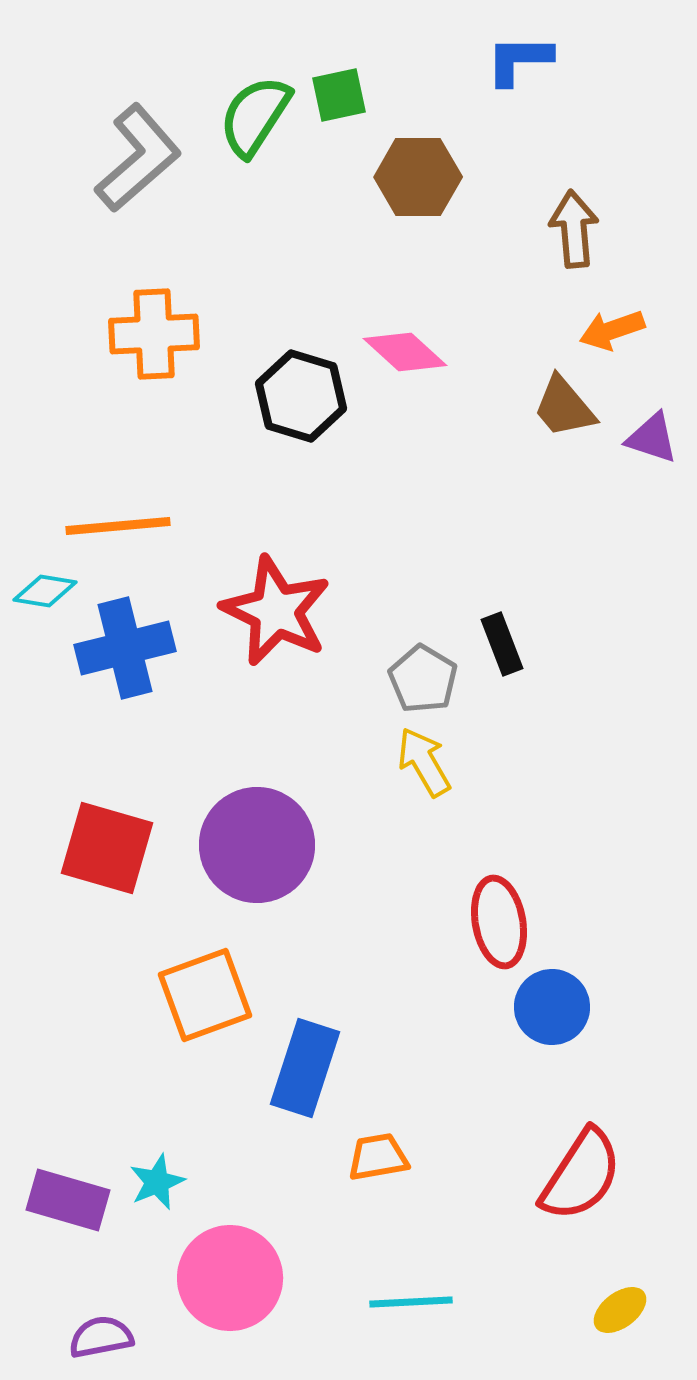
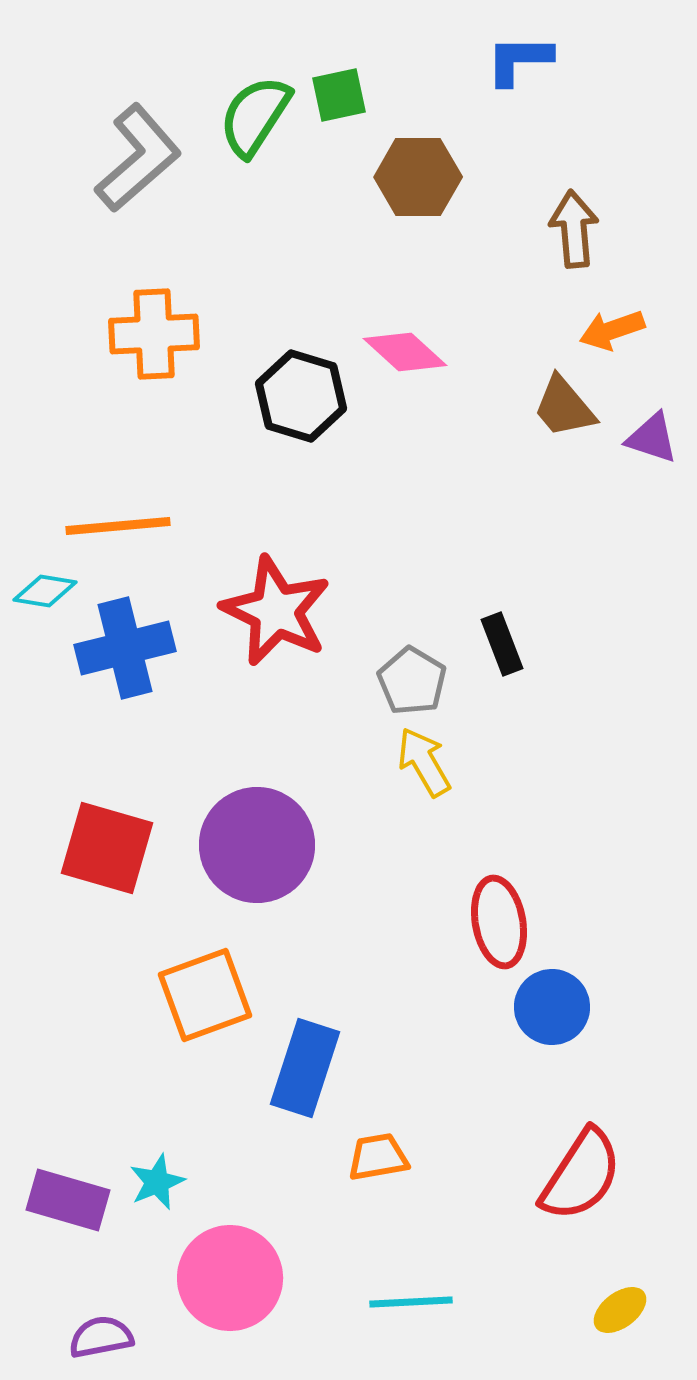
gray pentagon: moved 11 px left, 2 px down
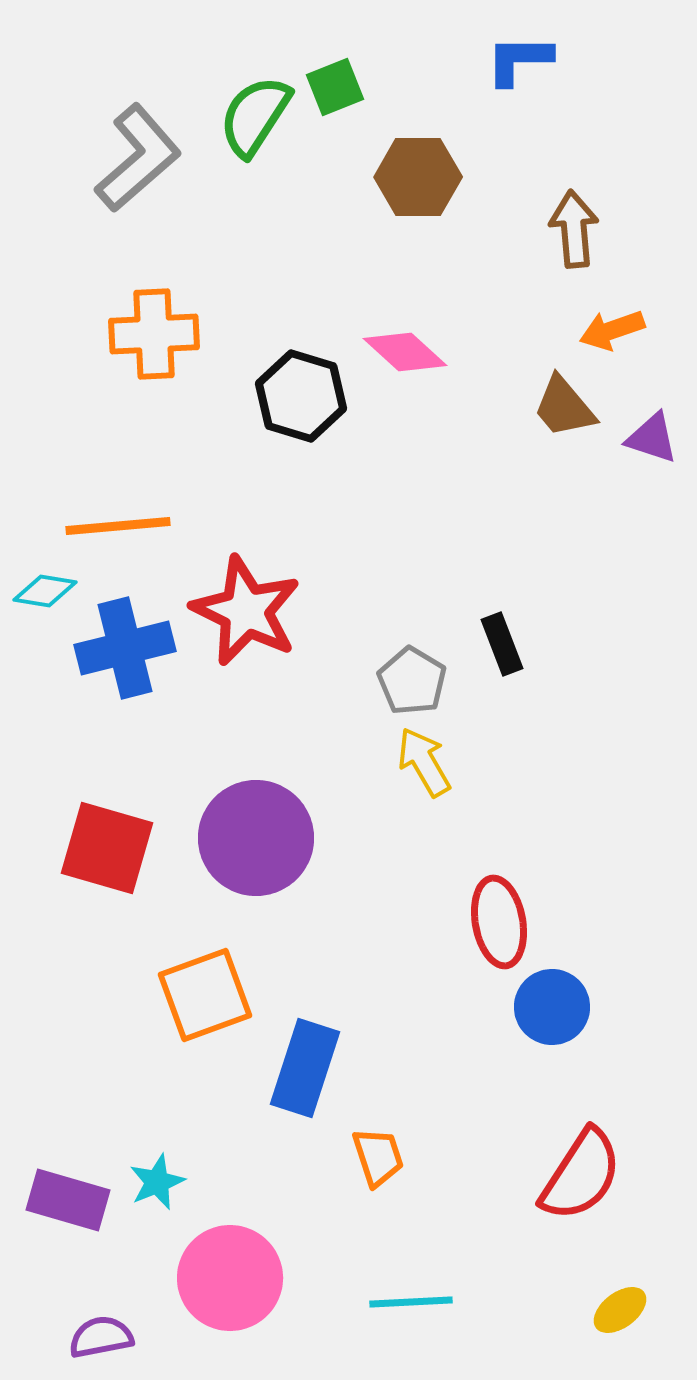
green square: moved 4 px left, 8 px up; rotated 10 degrees counterclockwise
red star: moved 30 px left
purple circle: moved 1 px left, 7 px up
orange trapezoid: rotated 82 degrees clockwise
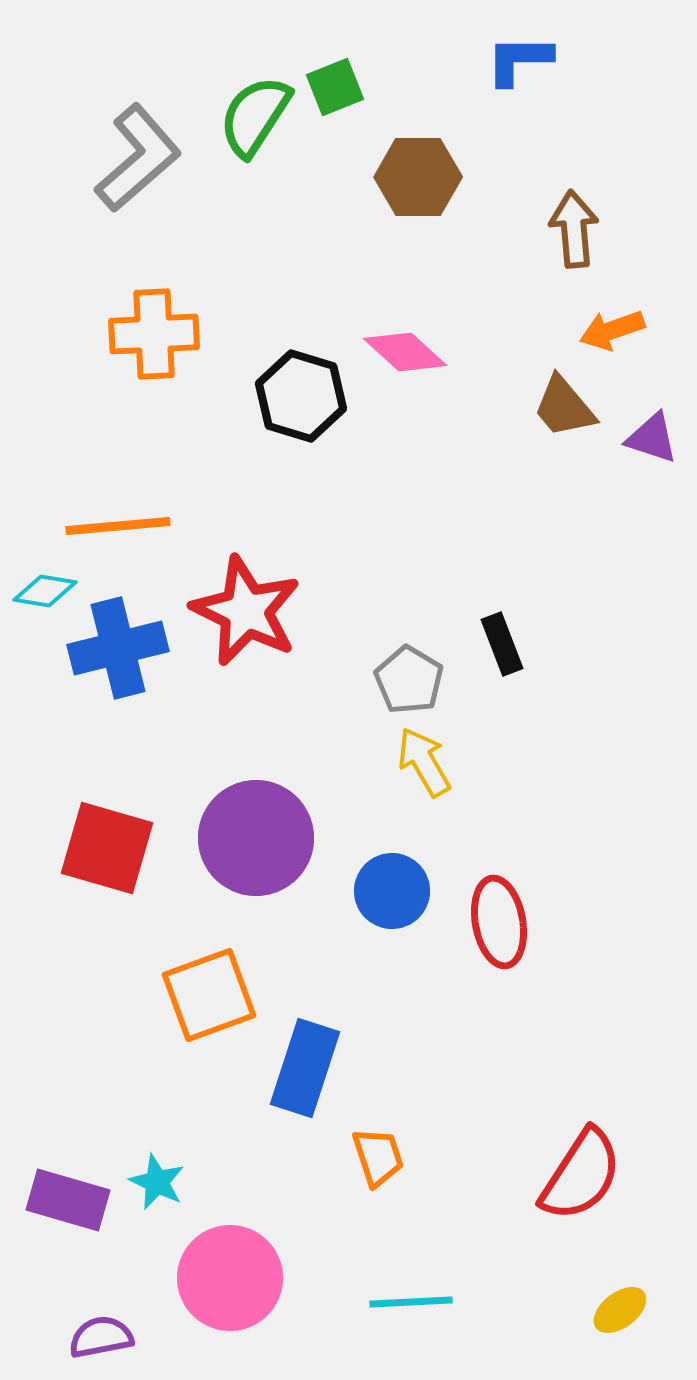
blue cross: moved 7 px left
gray pentagon: moved 3 px left, 1 px up
orange square: moved 4 px right
blue circle: moved 160 px left, 116 px up
cyan star: rotated 24 degrees counterclockwise
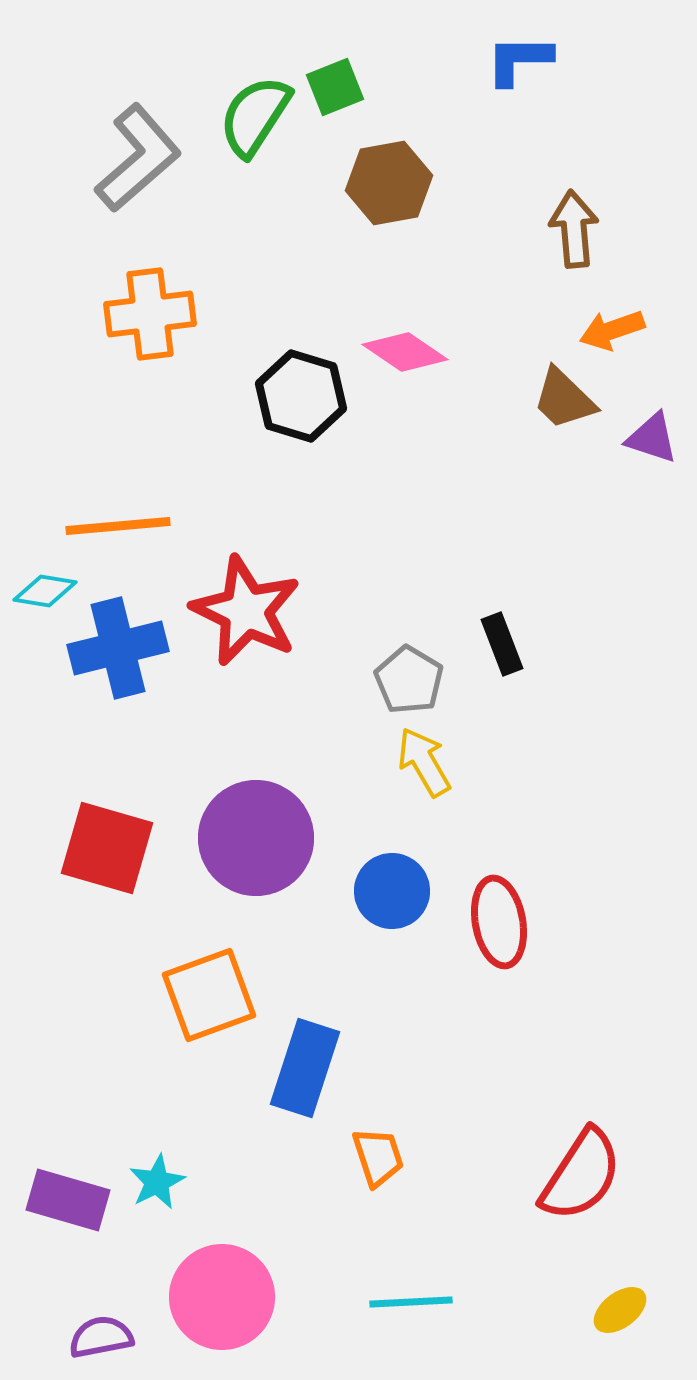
brown hexagon: moved 29 px left, 6 px down; rotated 10 degrees counterclockwise
orange cross: moved 4 px left, 20 px up; rotated 4 degrees counterclockwise
pink diamond: rotated 8 degrees counterclockwise
brown trapezoid: moved 8 px up; rotated 6 degrees counterclockwise
cyan star: rotated 20 degrees clockwise
pink circle: moved 8 px left, 19 px down
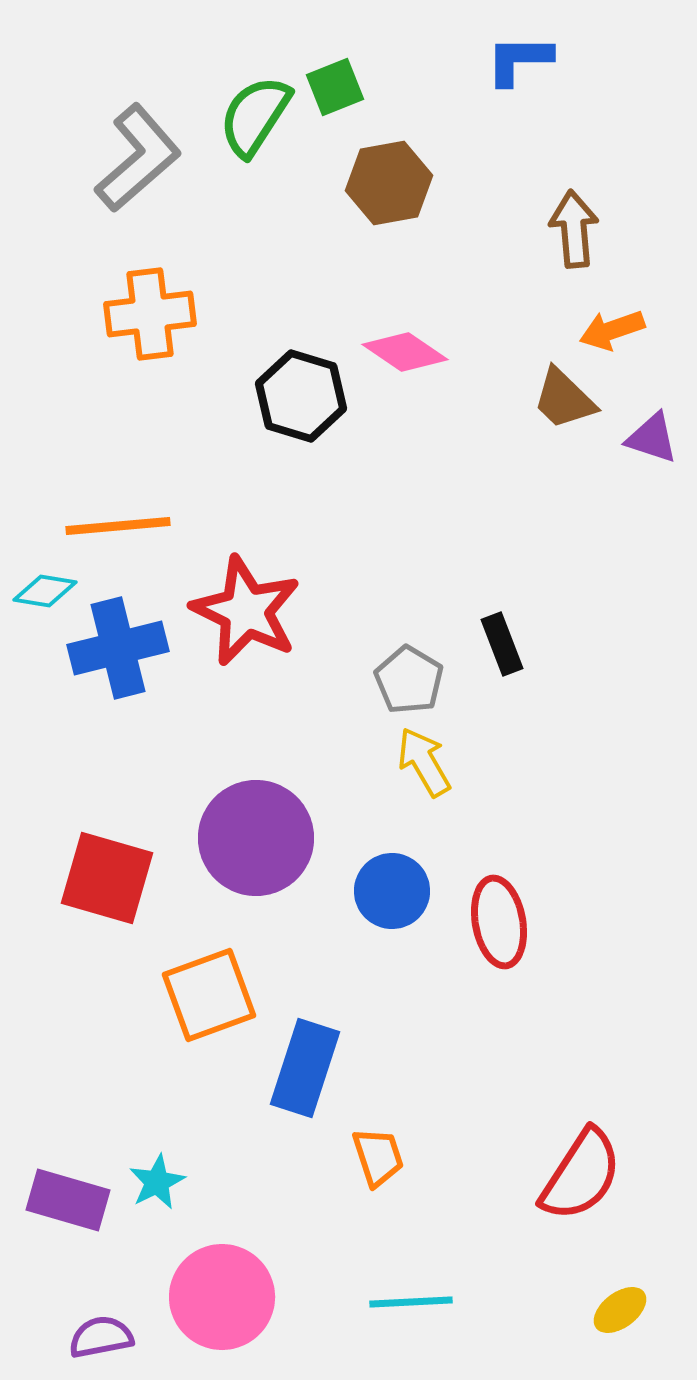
red square: moved 30 px down
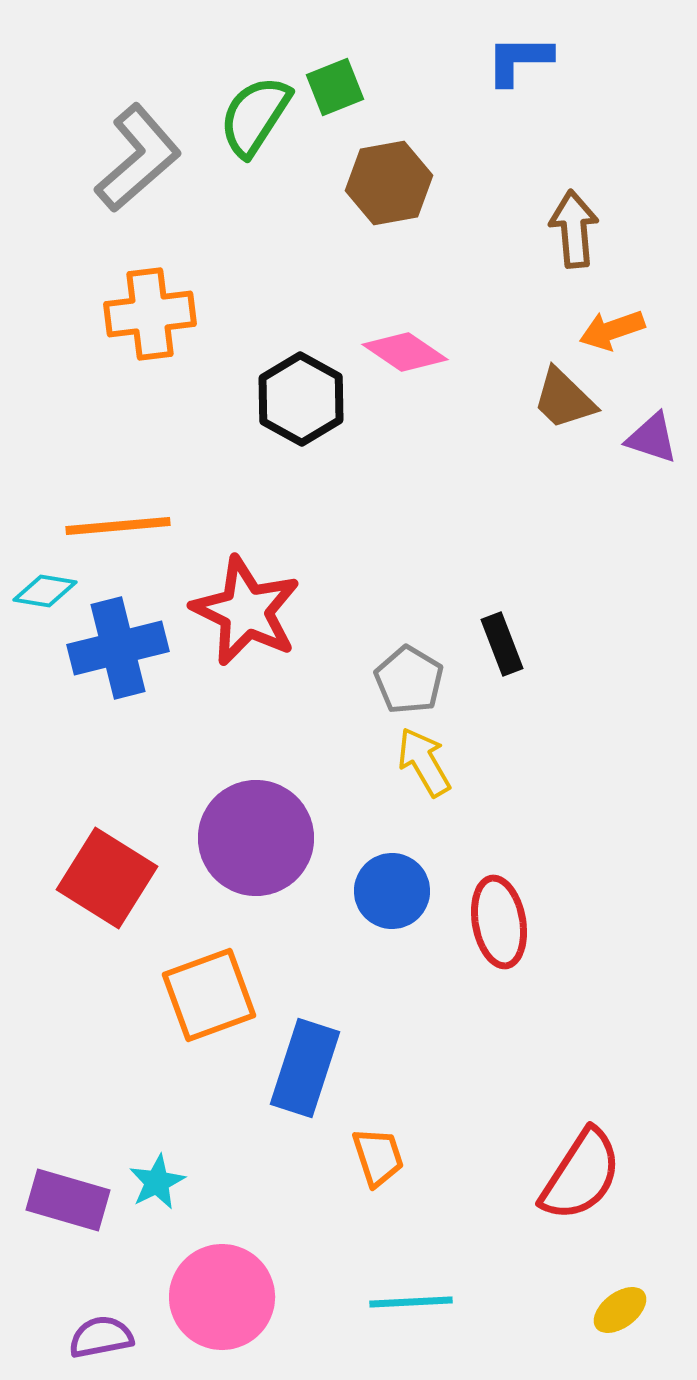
black hexagon: moved 3 px down; rotated 12 degrees clockwise
red square: rotated 16 degrees clockwise
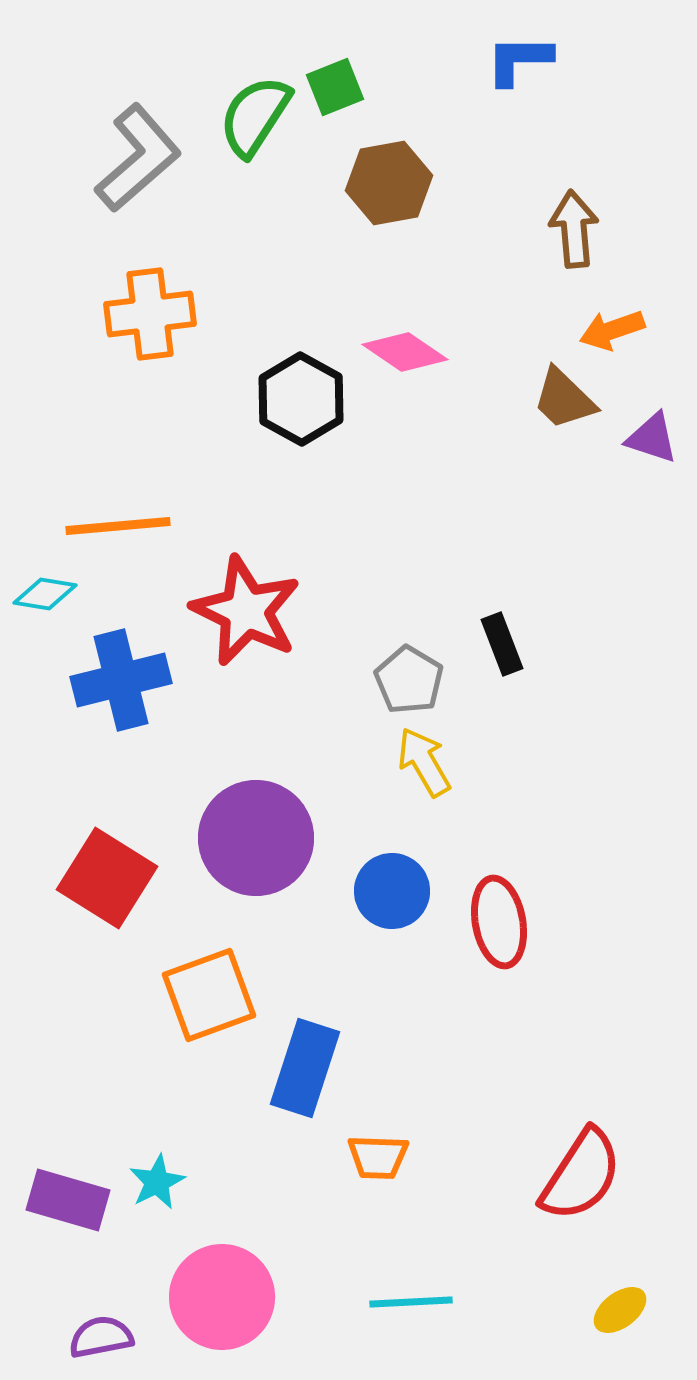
cyan diamond: moved 3 px down
blue cross: moved 3 px right, 32 px down
orange trapezoid: rotated 110 degrees clockwise
